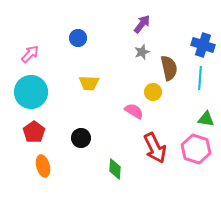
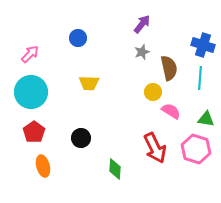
pink semicircle: moved 37 px right
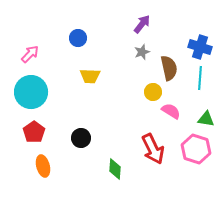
blue cross: moved 3 px left, 2 px down
yellow trapezoid: moved 1 px right, 7 px up
red arrow: moved 2 px left, 1 px down
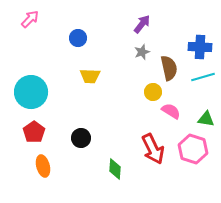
blue cross: rotated 15 degrees counterclockwise
pink arrow: moved 35 px up
cyan line: moved 3 px right, 1 px up; rotated 70 degrees clockwise
pink hexagon: moved 3 px left
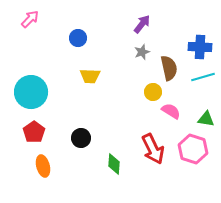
green diamond: moved 1 px left, 5 px up
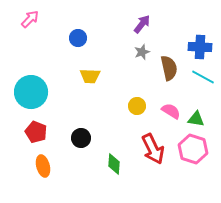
cyan line: rotated 45 degrees clockwise
yellow circle: moved 16 px left, 14 px down
green triangle: moved 10 px left
red pentagon: moved 2 px right; rotated 15 degrees counterclockwise
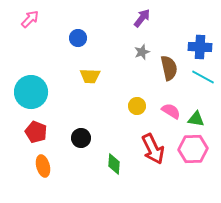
purple arrow: moved 6 px up
pink hexagon: rotated 20 degrees counterclockwise
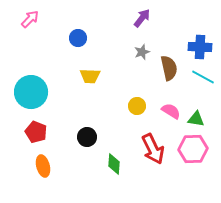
black circle: moved 6 px right, 1 px up
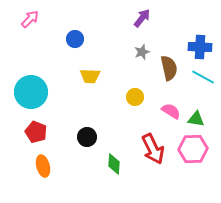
blue circle: moved 3 px left, 1 px down
yellow circle: moved 2 px left, 9 px up
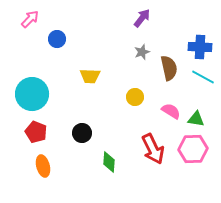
blue circle: moved 18 px left
cyan circle: moved 1 px right, 2 px down
black circle: moved 5 px left, 4 px up
green diamond: moved 5 px left, 2 px up
